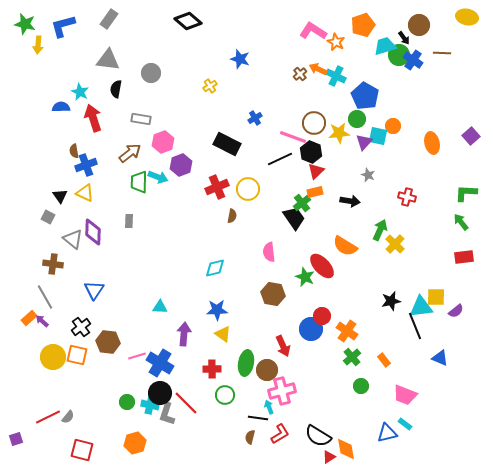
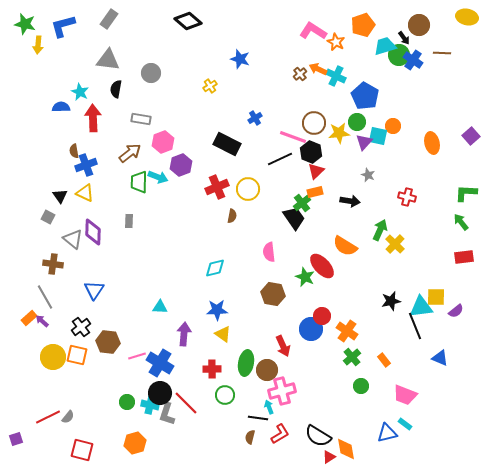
red arrow at (93, 118): rotated 16 degrees clockwise
green circle at (357, 119): moved 3 px down
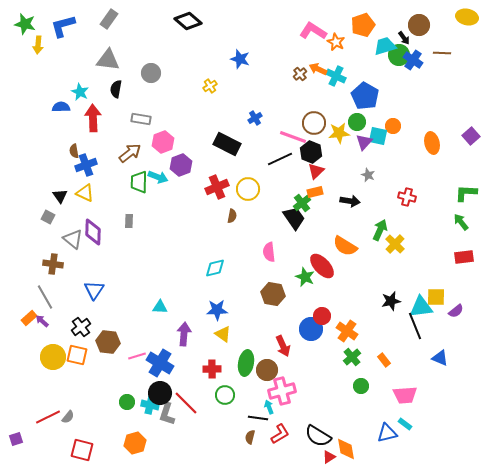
pink trapezoid at (405, 395): rotated 25 degrees counterclockwise
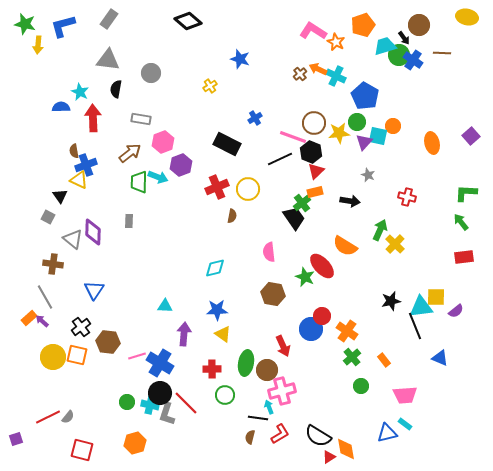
yellow triangle at (85, 193): moved 6 px left, 13 px up
cyan triangle at (160, 307): moved 5 px right, 1 px up
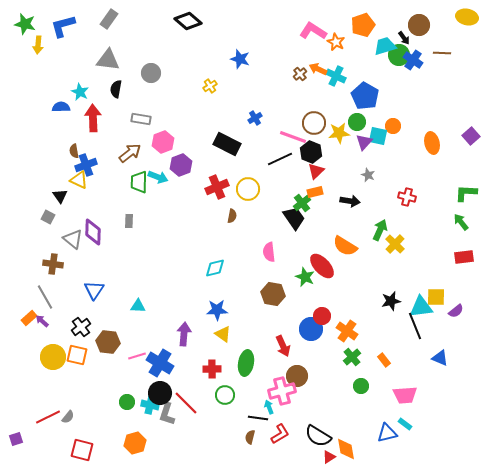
cyan triangle at (165, 306): moved 27 px left
brown circle at (267, 370): moved 30 px right, 6 px down
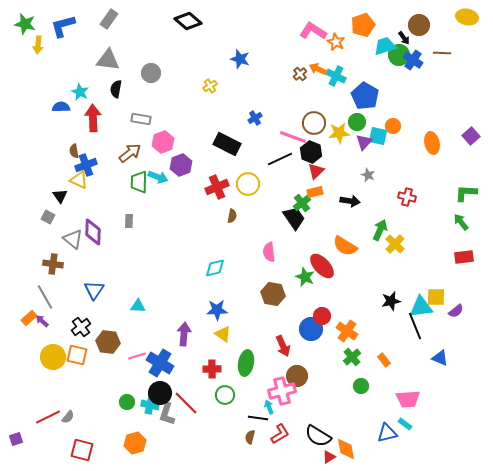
yellow circle at (248, 189): moved 5 px up
pink trapezoid at (405, 395): moved 3 px right, 4 px down
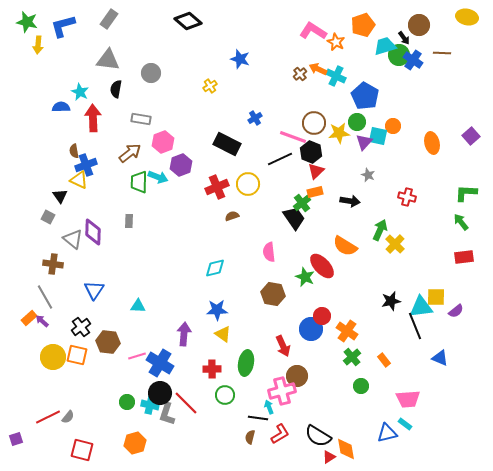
green star at (25, 24): moved 2 px right, 2 px up
brown semicircle at (232, 216): rotated 120 degrees counterclockwise
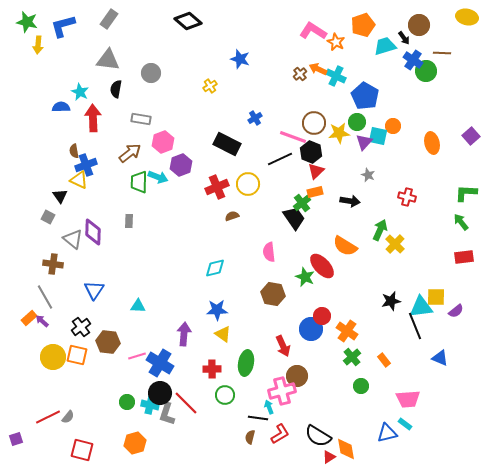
green circle at (399, 55): moved 27 px right, 16 px down
